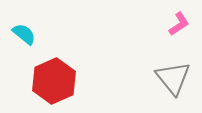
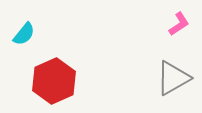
cyan semicircle: rotated 90 degrees clockwise
gray triangle: rotated 39 degrees clockwise
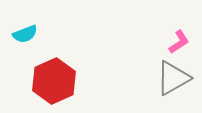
pink L-shape: moved 18 px down
cyan semicircle: moved 1 px right; rotated 30 degrees clockwise
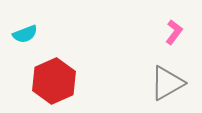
pink L-shape: moved 5 px left, 10 px up; rotated 20 degrees counterclockwise
gray triangle: moved 6 px left, 5 px down
